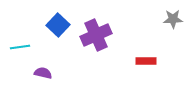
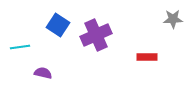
blue square: rotated 10 degrees counterclockwise
red rectangle: moved 1 px right, 4 px up
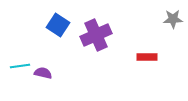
cyan line: moved 19 px down
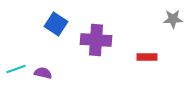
blue square: moved 2 px left, 1 px up
purple cross: moved 5 px down; rotated 28 degrees clockwise
cyan line: moved 4 px left, 3 px down; rotated 12 degrees counterclockwise
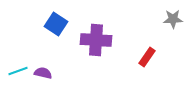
red rectangle: rotated 54 degrees counterclockwise
cyan line: moved 2 px right, 2 px down
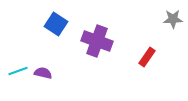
purple cross: moved 1 px right, 1 px down; rotated 16 degrees clockwise
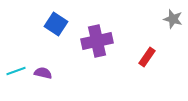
gray star: rotated 18 degrees clockwise
purple cross: rotated 32 degrees counterclockwise
cyan line: moved 2 px left
